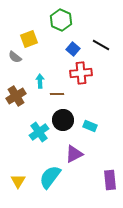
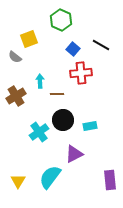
cyan rectangle: rotated 32 degrees counterclockwise
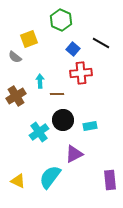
black line: moved 2 px up
yellow triangle: rotated 35 degrees counterclockwise
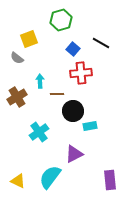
green hexagon: rotated 20 degrees clockwise
gray semicircle: moved 2 px right, 1 px down
brown cross: moved 1 px right, 1 px down
black circle: moved 10 px right, 9 px up
